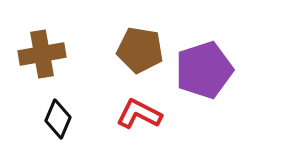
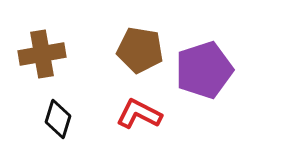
black diamond: rotated 6 degrees counterclockwise
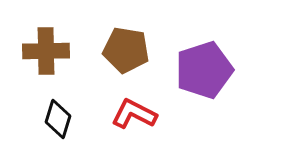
brown pentagon: moved 14 px left
brown cross: moved 4 px right, 3 px up; rotated 9 degrees clockwise
red L-shape: moved 5 px left
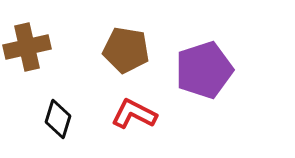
brown cross: moved 19 px left, 4 px up; rotated 12 degrees counterclockwise
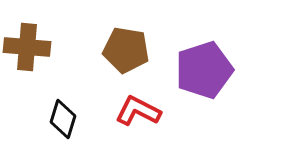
brown cross: rotated 18 degrees clockwise
red L-shape: moved 4 px right, 3 px up
black diamond: moved 5 px right
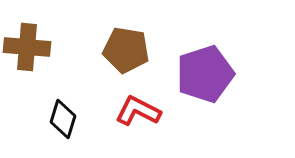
purple pentagon: moved 1 px right, 4 px down
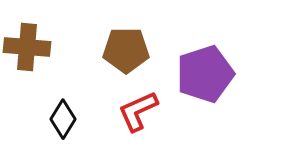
brown pentagon: rotated 9 degrees counterclockwise
red L-shape: rotated 51 degrees counterclockwise
black diamond: rotated 15 degrees clockwise
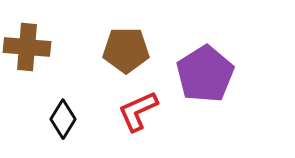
purple pentagon: rotated 14 degrees counterclockwise
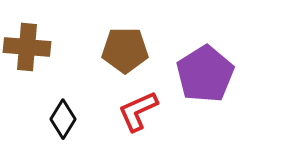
brown pentagon: moved 1 px left
